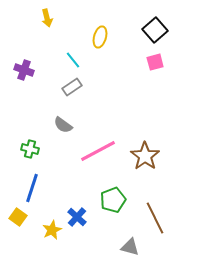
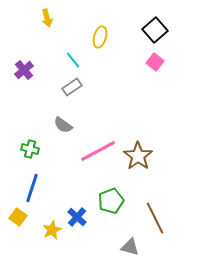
pink square: rotated 36 degrees counterclockwise
purple cross: rotated 30 degrees clockwise
brown star: moved 7 px left
green pentagon: moved 2 px left, 1 px down
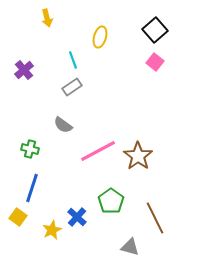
cyan line: rotated 18 degrees clockwise
green pentagon: rotated 15 degrees counterclockwise
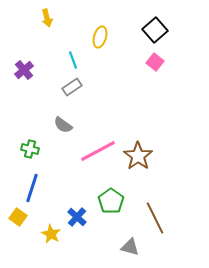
yellow star: moved 1 px left, 4 px down; rotated 18 degrees counterclockwise
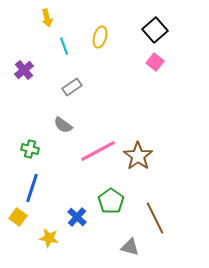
cyan line: moved 9 px left, 14 px up
yellow star: moved 2 px left, 4 px down; rotated 18 degrees counterclockwise
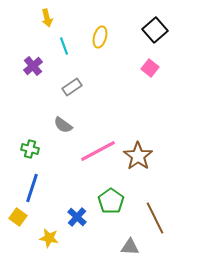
pink square: moved 5 px left, 6 px down
purple cross: moved 9 px right, 4 px up
gray triangle: rotated 12 degrees counterclockwise
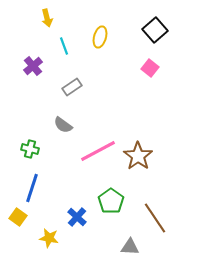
brown line: rotated 8 degrees counterclockwise
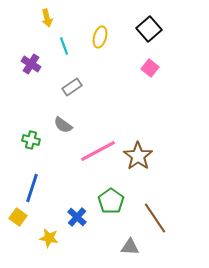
black square: moved 6 px left, 1 px up
purple cross: moved 2 px left, 2 px up; rotated 18 degrees counterclockwise
green cross: moved 1 px right, 9 px up
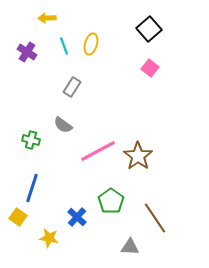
yellow arrow: rotated 102 degrees clockwise
yellow ellipse: moved 9 px left, 7 px down
purple cross: moved 4 px left, 12 px up
gray rectangle: rotated 24 degrees counterclockwise
